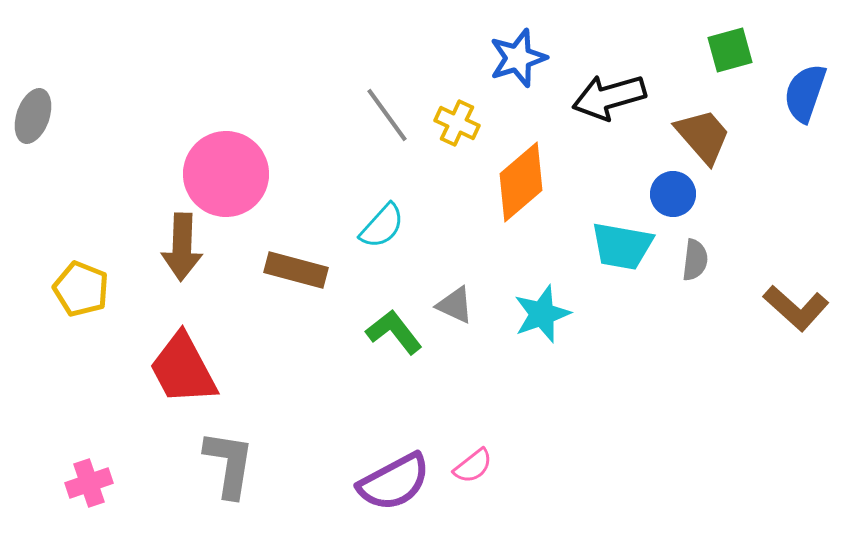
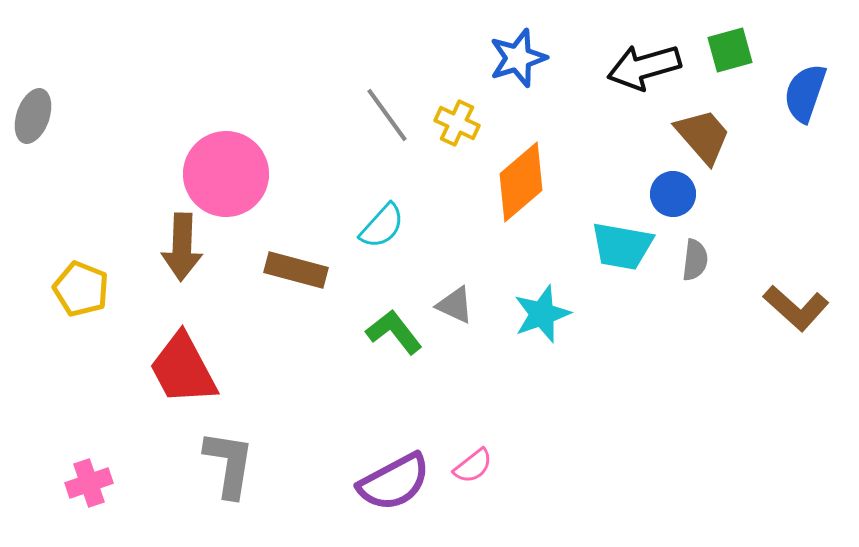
black arrow: moved 35 px right, 30 px up
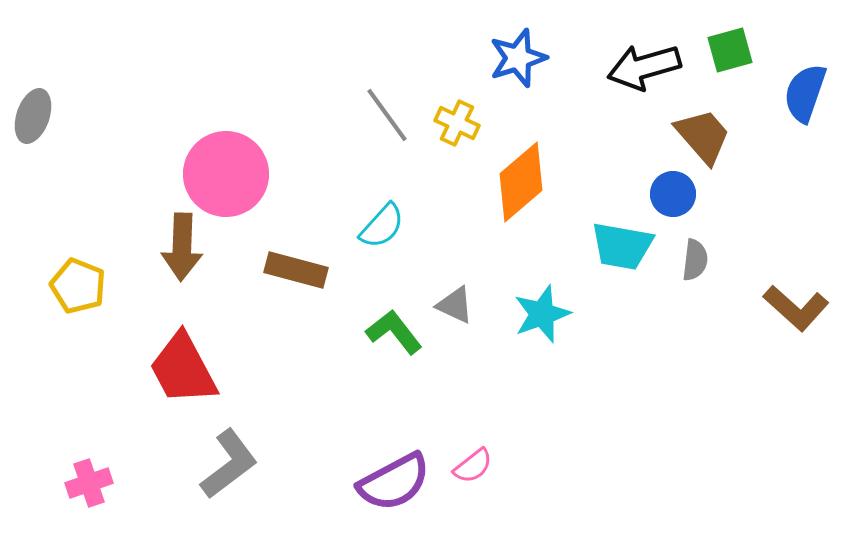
yellow pentagon: moved 3 px left, 3 px up
gray L-shape: rotated 44 degrees clockwise
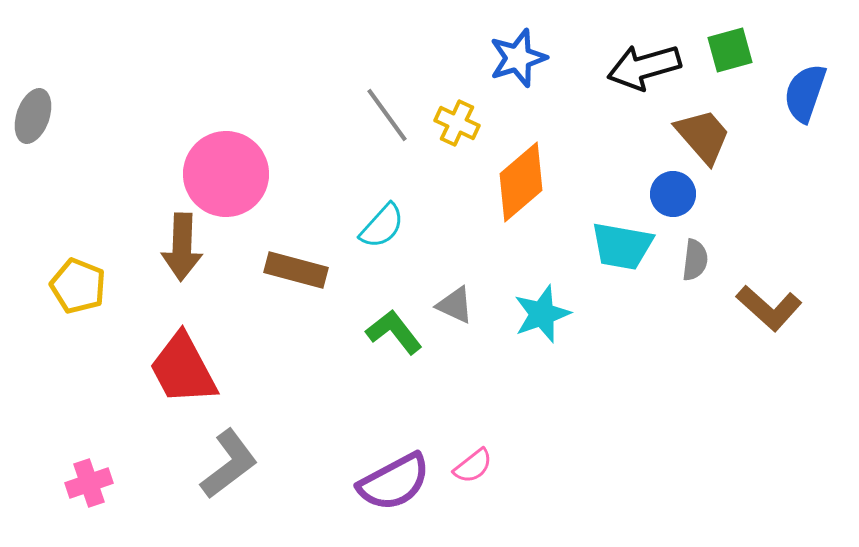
brown L-shape: moved 27 px left
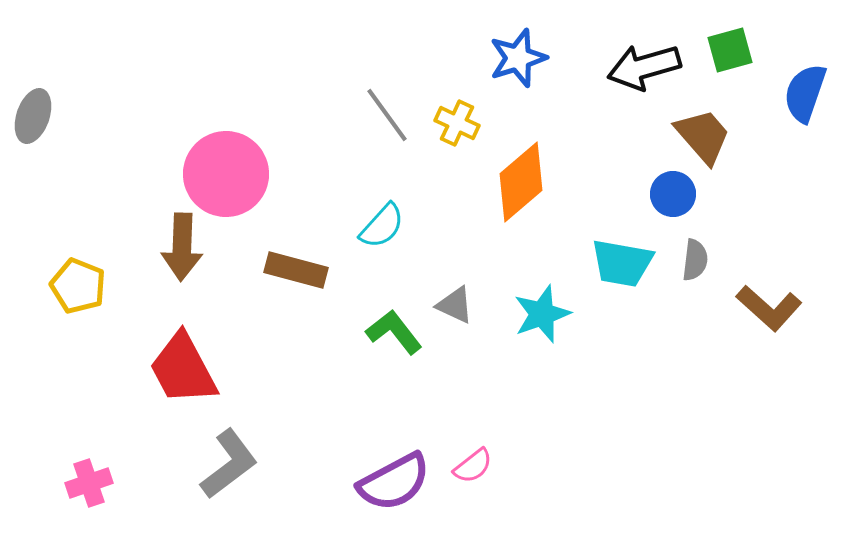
cyan trapezoid: moved 17 px down
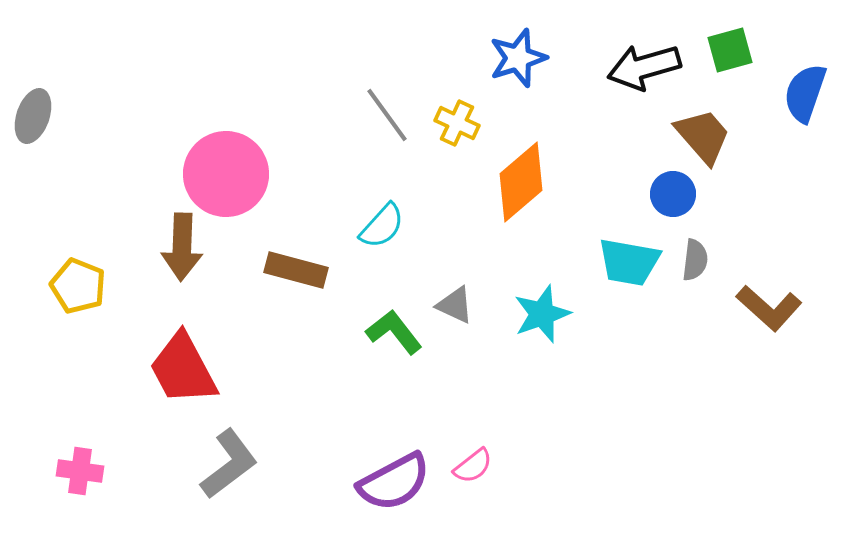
cyan trapezoid: moved 7 px right, 1 px up
pink cross: moved 9 px left, 12 px up; rotated 27 degrees clockwise
